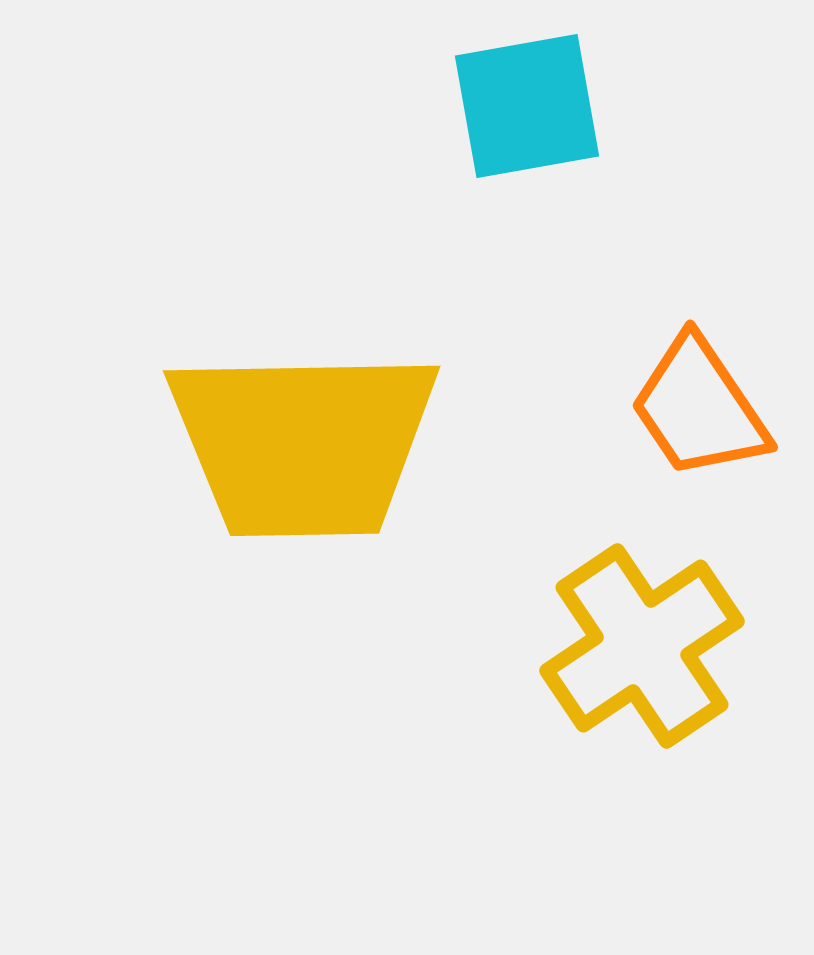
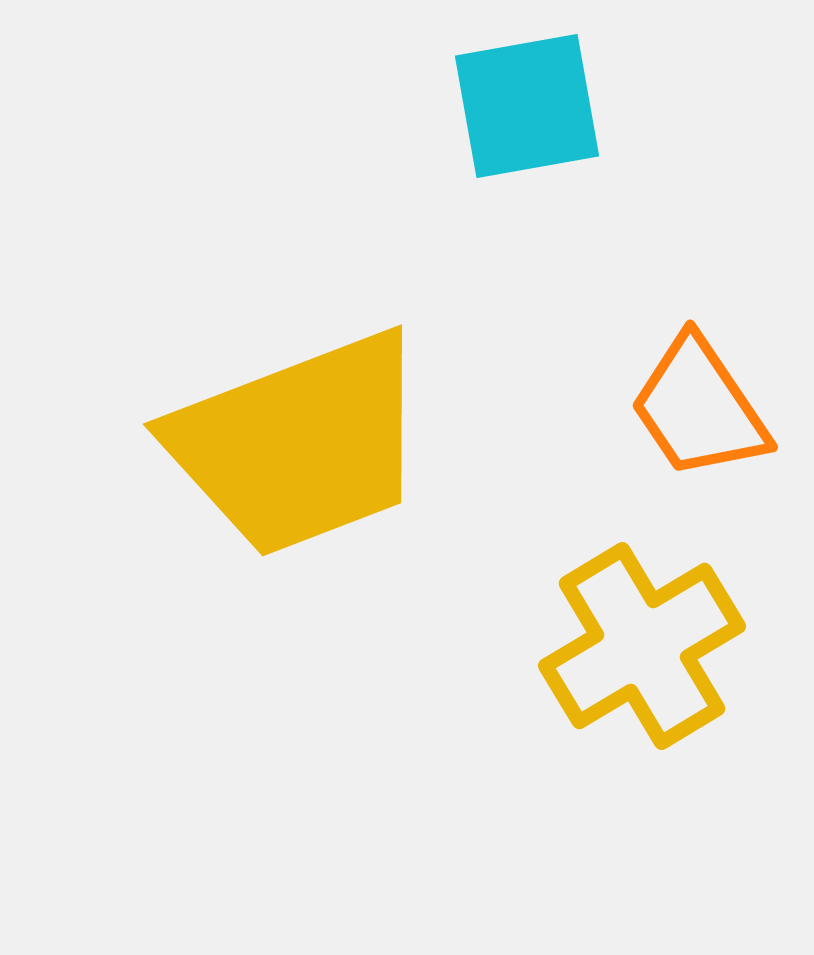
yellow trapezoid: moved 4 px left, 1 px down; rotated 20 degrees counterclockwise
yellow cross: rotated 3 degrees clockwise
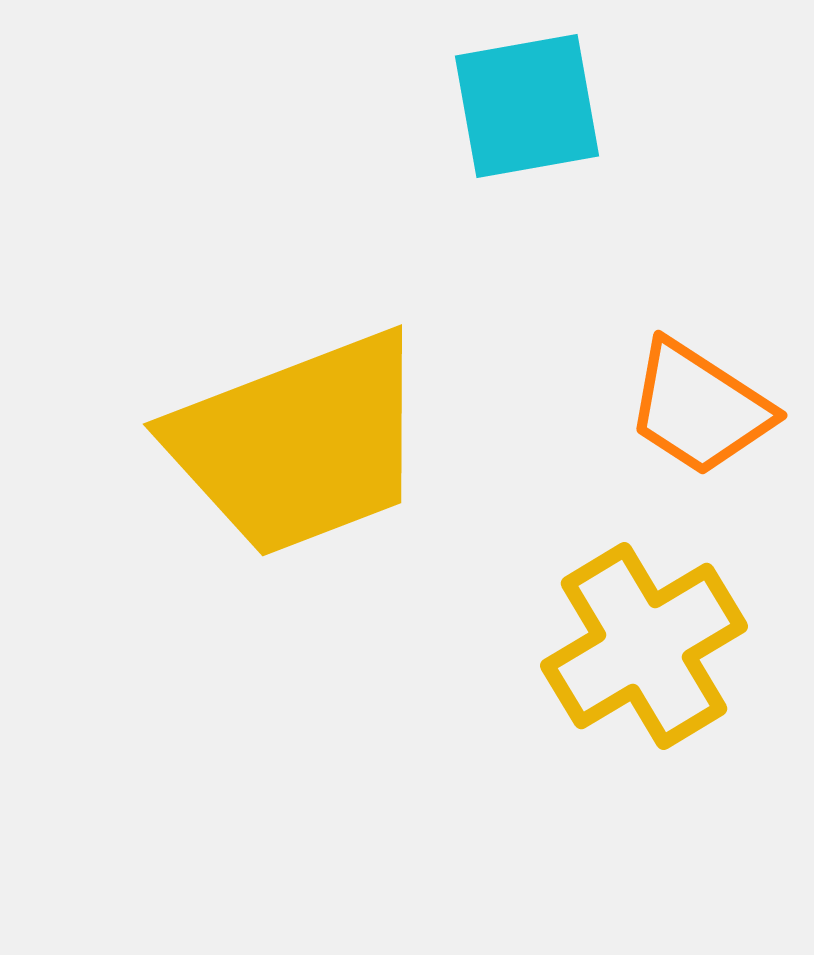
orange trapezoid: rotated 23 degrees counterclockwise
yellow cross: moved 2 px right
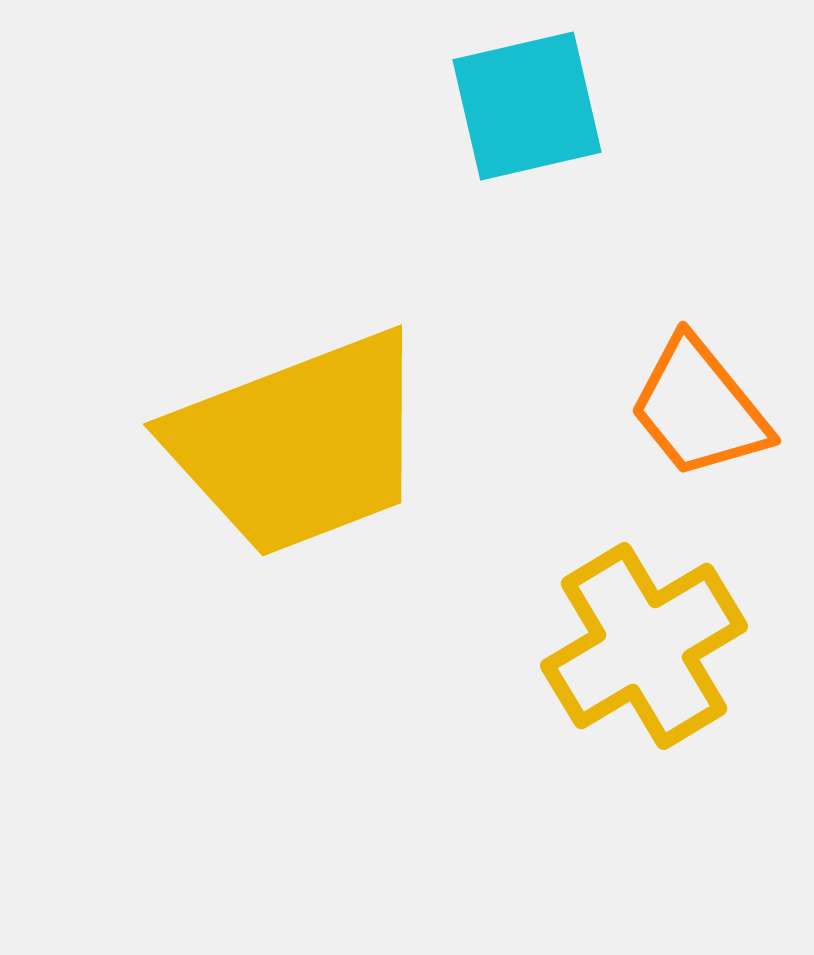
cyan square: rotated 3 degrees counterclockwise
orange trapezoid: rotated 18 degrees clockwise
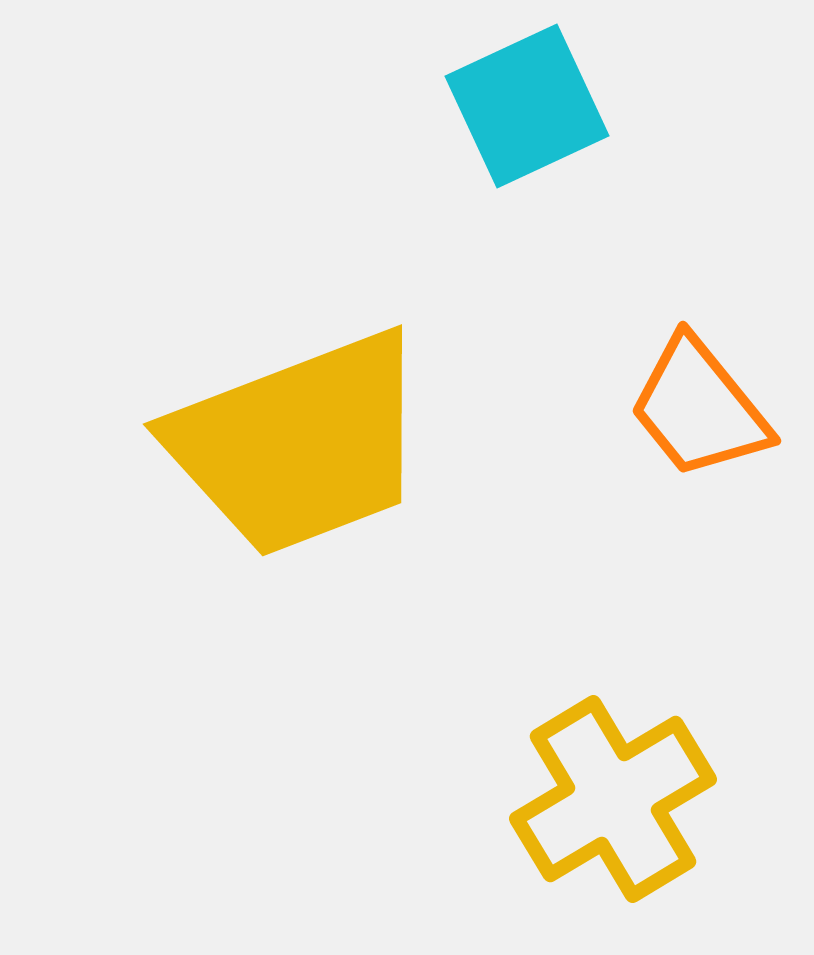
cyan square: rotated 12 degrees counterclockwise
yellow cross: moved 31 px left, 153 px down
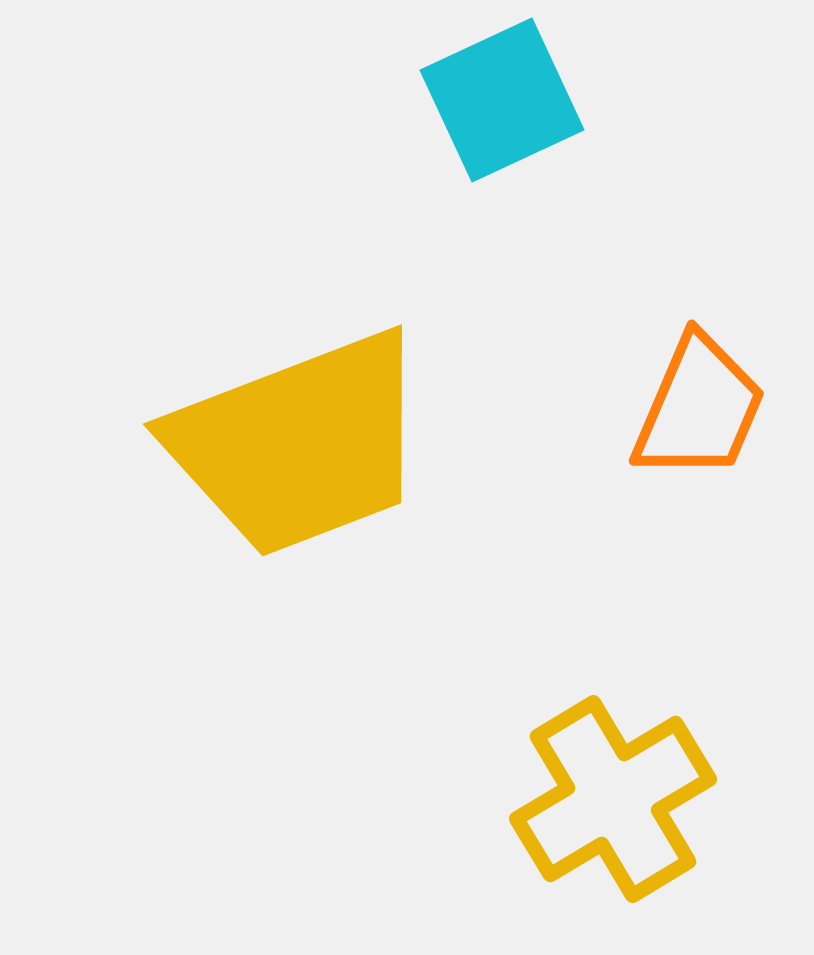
cyan square: moved 25 px left, 6 px up
orange trapezoid: rotated 118 degrees counterclockwise
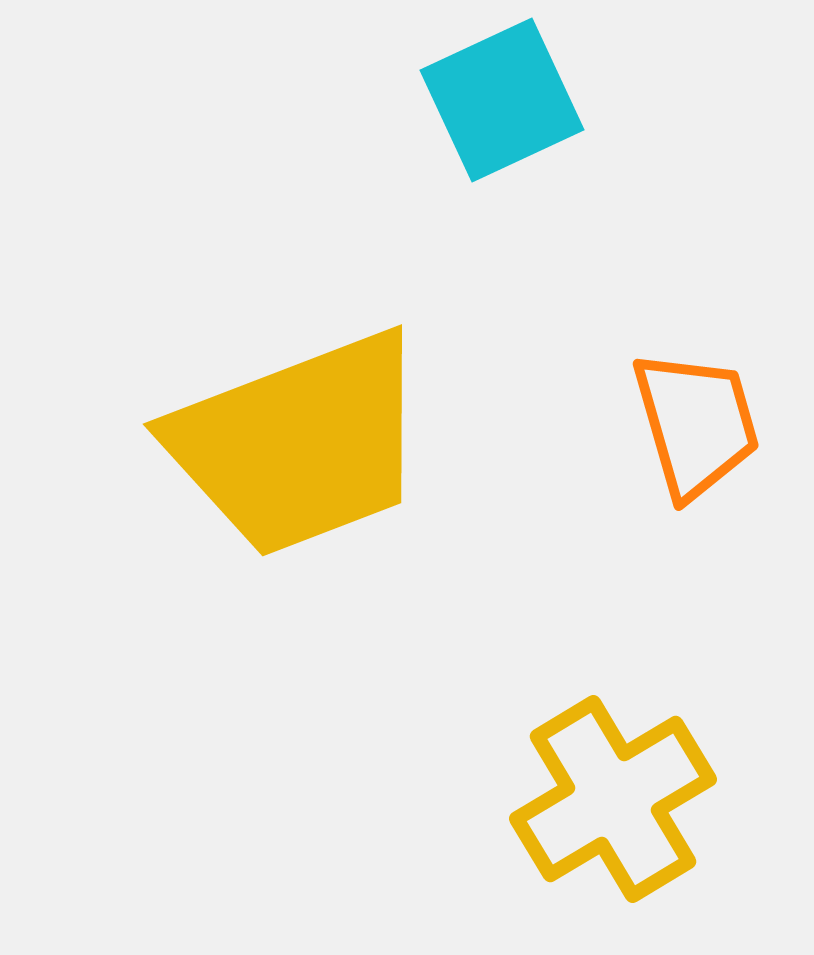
orange trapezoid: moved 3 px left, 16 px down; rotated 39 degrees counterclockwise
